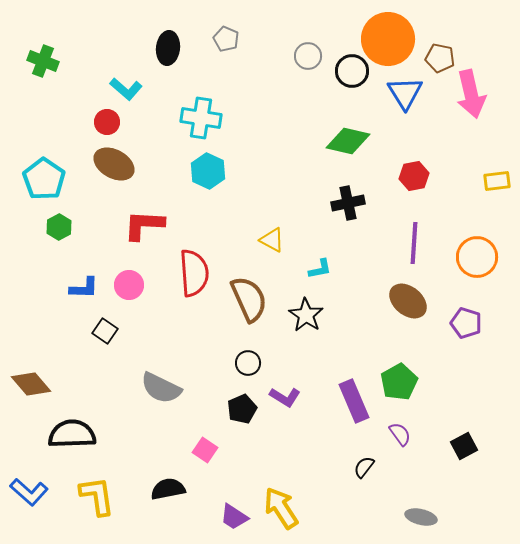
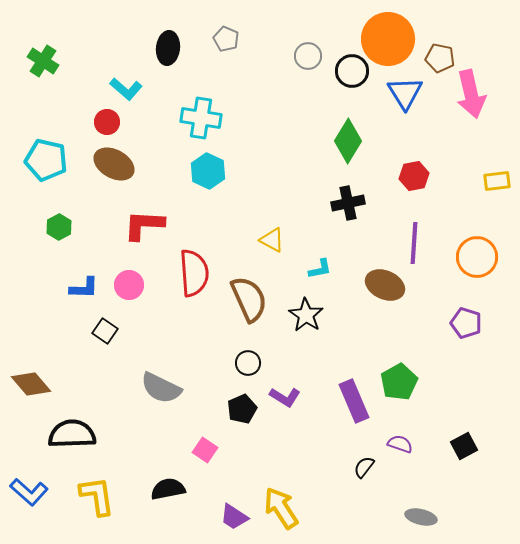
green cross at (43, 61): rotated 12 degrees clockwise
green diamond at (348, 141): rotated 72 degrees counterclockwise
cyan pentagon at (44, 179): moved 2 px right, 19 px up; rotated 21 degrees counterclockwise
brown ellipse at (408, 301): moved 23 px left, 16 px up; rotated 15 degrees counterclockwise
purple semicircle at (400, 434): moved 10 px down; rotated 35 degrees counterclockwise
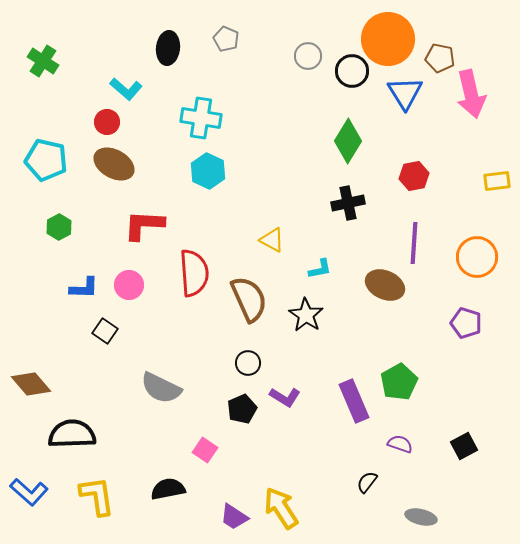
black semicircle at (364, 467): moved 3 px right, 15 px down
